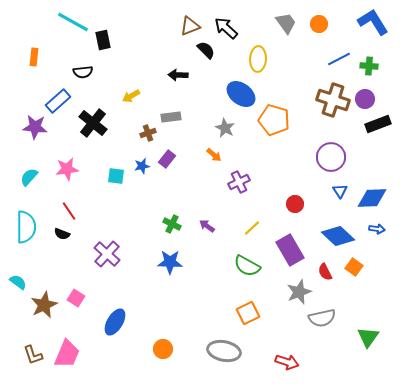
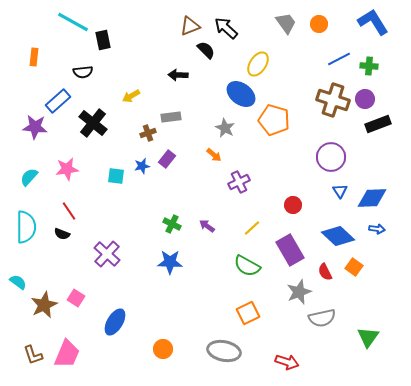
yellow ellipse at (258, 59): moved 5 px down; rotated 30 degrees clockwise
red circle at (295, 204): moved 2 px left, 1 px down
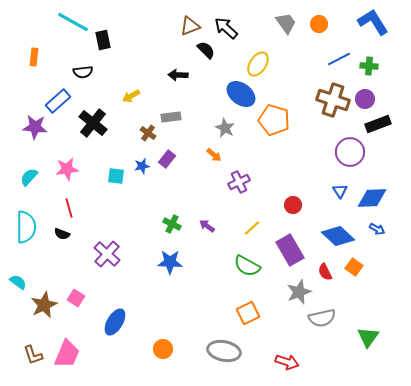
brown cross at (148, 133): rotated 35 degrees counterclockwise
purple circle at (331, 157): moved 19 px right, 5 px up
red line at (69, 211): moved 3 px up; rotated 18 degrees clockwise
blue arrow at (377, 229): rotated 21 degrees clockwise
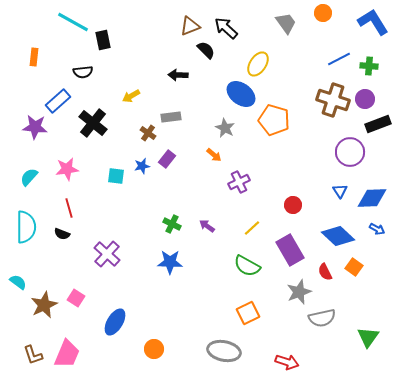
orange circle at (319, 24): moved 4 px right, 11 px up
orange circle at (163, 349): moved 9 px left
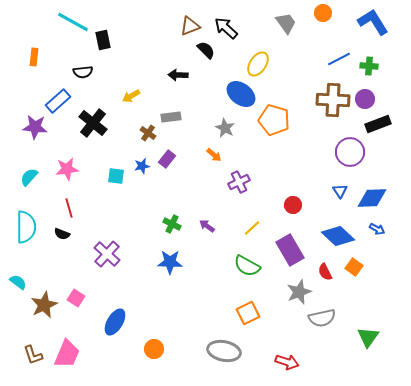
brown cross at (333, 100): rotated 16 degrees counterclockwise
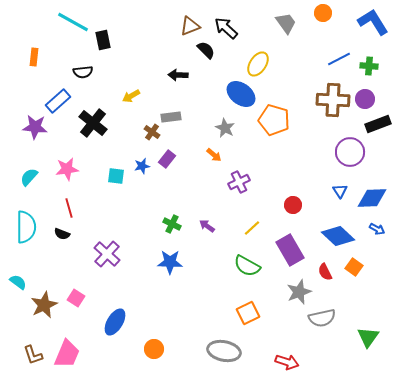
brown cross at (148, 133): moved 4 px right, 1 px up
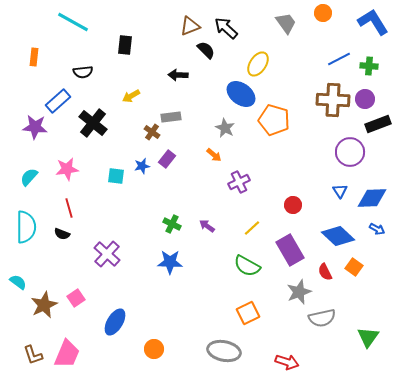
black rectangle at (103, 40): moved 22 px right, 5 px down; rotated 18 degrees clockwise
pink square at (76, 298): rotated 24 degrees clockwise
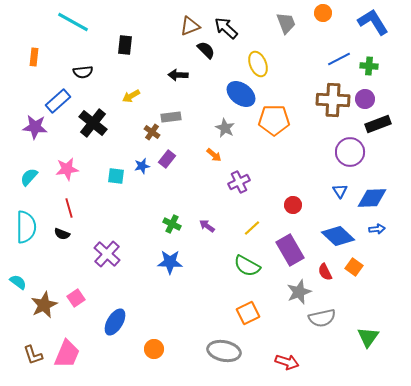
gray trapezoid at (286, 23): rotated 15 degrees clockwise
yellow ellipse at (258, 64): rotated 55 degrees counterclockwise
orange pentagon at (274, 120): rotated 16 degrees counterclockwise
blue arrow at (377, 229): rotated 35 degrees counterclockwise
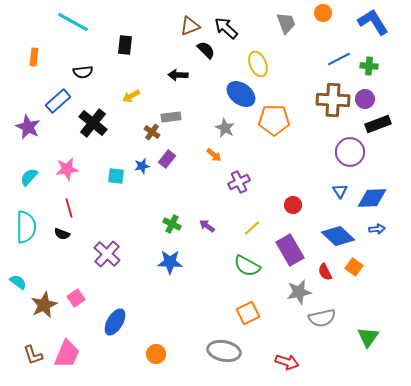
purple star at (35, 127): moved 7 px left; rotated 20 degrees clockwise
gray star at (299, 292): rotated 10 degrees clockwise
orange circle at (154, 349): moved 2 px right, 5 px down
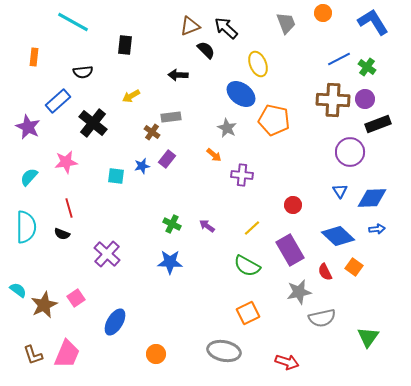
green cross at (369, 66): moved 2 px left, 1 px down; rotated 30 degrees clockwise
orange pentagon at (274, 120): rotated 12 degrees clockwise
gray star at (225, 128): moved 2 px right
pink star at (67, 169): moved 1 px left, 7 px up
purple cross at (239, 182): moved 3 px right, 7 px up; rotated 30 degrees clockwise
cyan semicircle at (18, 282): moved 8 px down
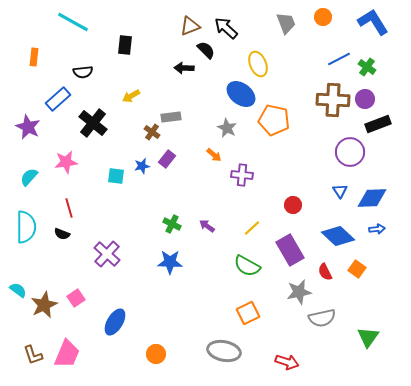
orange circle at (323, 13): moved 4 px down
black arrow at (178, 75): moved 6 px right, 7 px up
blue rectangle at (58, 101): moved 2 px up
orange square at (354, 267): moved 3 px right, 2 px down
